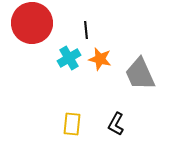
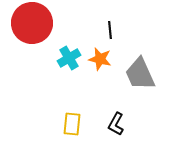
black line: moved 24 px right
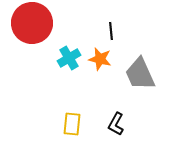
black line: moved 1 px right, 1 px down
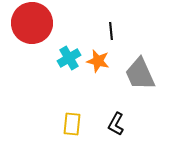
orange star: moved 2 px left, 2 px down
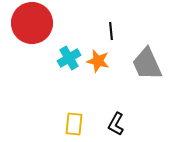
gray trapezoid: moved 7 px right, 10 px up
yellow rectangle: moved 2 px right
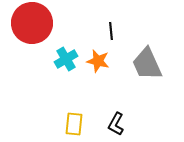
cyan cross: moved 3 px left, 1 px down
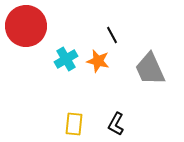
red circle: moved 6 px left, 3 px down
black line: moved 1 px right, 4 px down; rotated 24 degrees counterclockwise
gray trapezoid: moved 3 px right, 5 px down
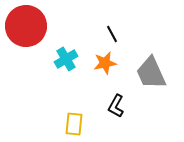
black line: moved 1 px up
orange star: moved 7 px right, 2 px down; rotated 25 degrees counterclockwise
gray trapezoid: moved 1 px right, 4 px down
black L-shape: moved 18 px up
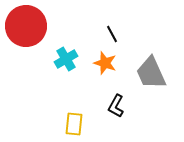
orange star: rotated 30 degrees clockwise
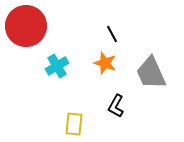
cyan cross: moved 9 px left, 7 px down
